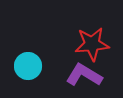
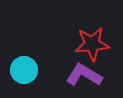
cyan circle: moved 4 px left, 4 px down
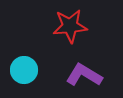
red star: moved 22 px left, 18 px up
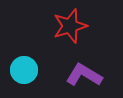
red star: rotated 12 degrees counterclockwise
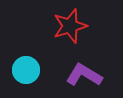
cyan circle: moved 2 px right
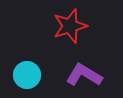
cyan circle: moved 1 px right, 5 px down
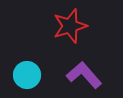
purple L-shape: rotated 18 degrees clockwise
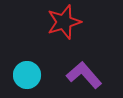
red star: moved 6 px left, 4 px up
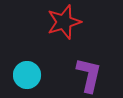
purple L-shape: moved 5 px right; rotated 54 degrees clockwise
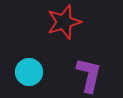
cyan circle: moved 2 px right, 3 px up
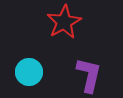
red star: rotated 12 degrees counterclockwise
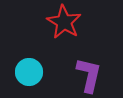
red star: rotated 12 degrees counterclockwise
